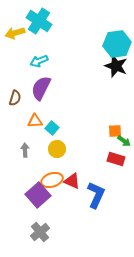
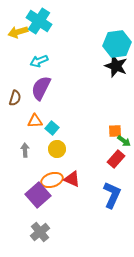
yellow arrow: moved 3 px right, 1 px up
red rectangle: rotated 66 degrees counterclockwise
red triangle: moved 2 px up
blue L-shape: moved 16 px right
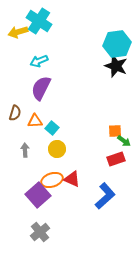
brown semicircle: moved 15 px down
red rectangle: rotated 30 degrees clockwise
blue L-shape: moved 7 px left, 1 px down; rotated 24 degrees clockwise
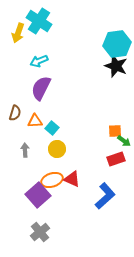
yellow arrow: moved 1 px down; rotated 54 degrees counterclockwise
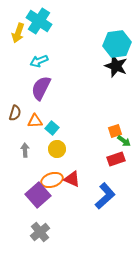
orange square: rotated 16 degrees counterclockwise
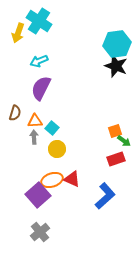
gray arrow: moved 9 px right, 13 px up
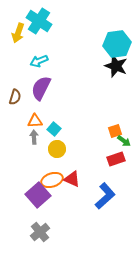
brown semicircle: moved 16 px up
cyan square: moved 2 px right, 1 px down
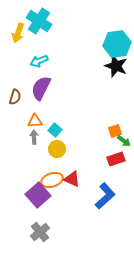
cyan square: moved 1 px right, 1 px down
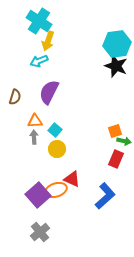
yellow arrow: moved 30 px right, 8 px down
purple semicircle: moved 8 px right, 4 px down
green arrow: rotated 24 degrees counterclockwise
red rectangle: rotated 48 degrees counterclockwise
orange ellipse: moved 4 px right, 10 px down
